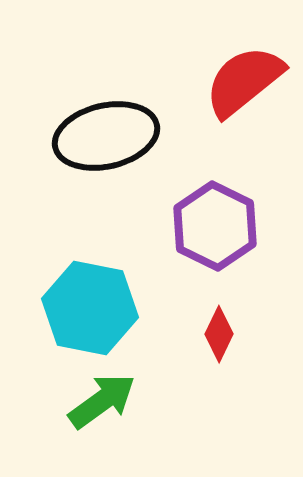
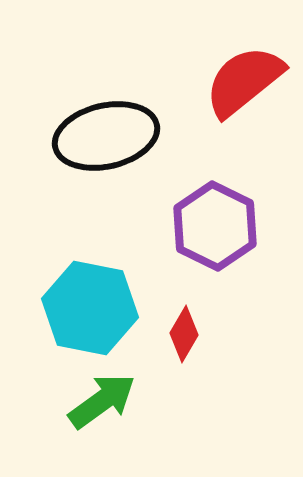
red diamond: moved 35 px left; rotated 4 degrees clockwise
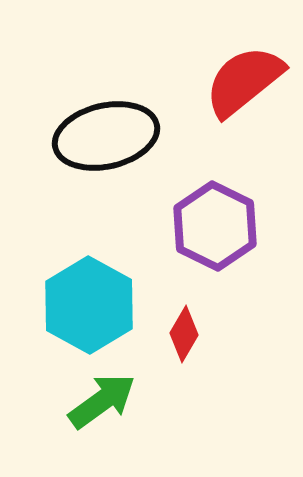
cyan hexagon: moved 1 px left, 3 px up; rotated 18 degrees clockwise
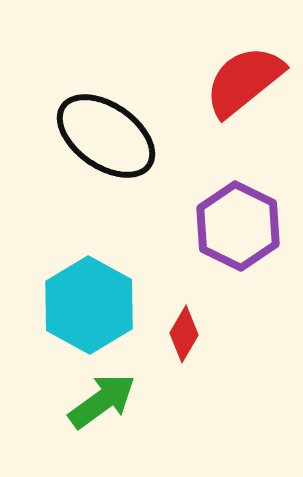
black ellipse: rotated 48 degrees clockwise
purple hexagon: moved 23 px right
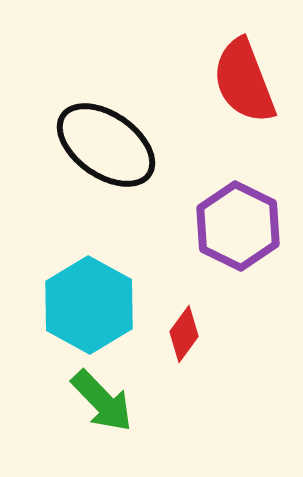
red semicircle: rotated 72 degrees counterclockwise
black ellipse: moved 9 px down
red diamond: rotated 6 degrees clockwise
green arrow: rotated 82 degrees clockwise
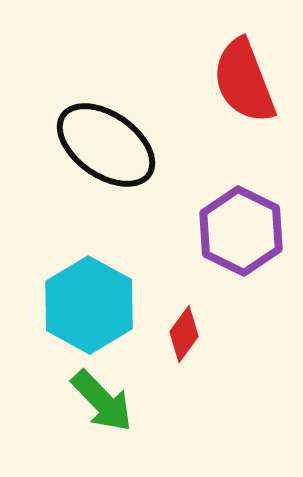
purple hexagon: moved 3 px right, 5 px down
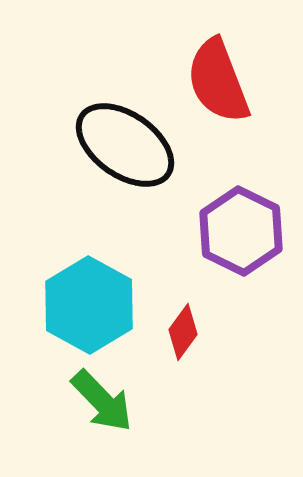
red semicircle: moved 26 px left
black ellipse: moved 19 px right
red diamond: moved 1 px left, 2 px up
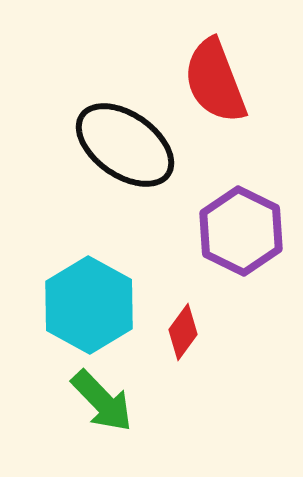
red semicircle: moved 3 px left
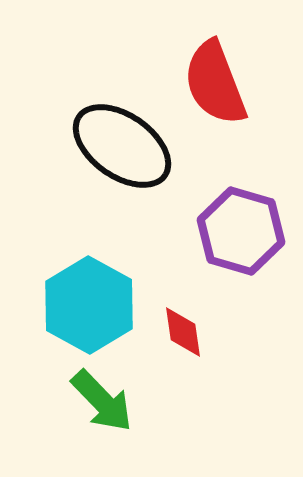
red semicircle: moved 2 px down
black ellipse: moved 3 px left, 1 px down
purple hexagon: rotated 10 degrees counterclockwise
red diamond: rotated 44 degrees counterclockwise
